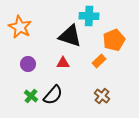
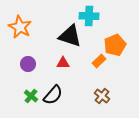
orange pentagon: moved 1 px right, 5 px down
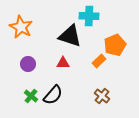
orange star: moved 1 px right
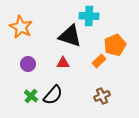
brown cross: rotated 28 degrees clockwise
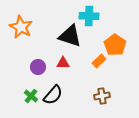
orange pentagon: rotated 15 degrees counterclockwise
purple circle: moved 10 px right, 3 px down
brown cross: rotated 14 degrees clockwise
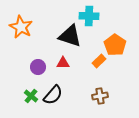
brown cross: moved 2 px left
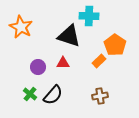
black triangle: moved 1 px left
green cross: moved 1 px left, 2 px up
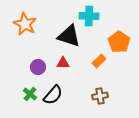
orange star: moved 4 px right, 3 px up
orange pentagon: moved 4 px right, 3 px up
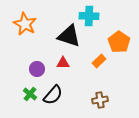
purple circle: moved 1 px left, 2 px down
brown cross: moved 4 px down
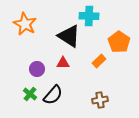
black triangle: rotated 15 degrees clockwise
